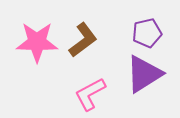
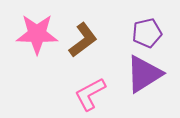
pink star: moved 8 px up
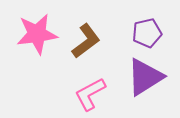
pink star: rotated 9 degrees counterclockwise
brown L-shape: moved 3 px right, 1 px down
purple triangle: moved 1 px right, 3 px down
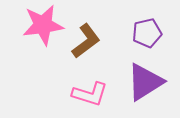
pink star: moved 6 px right, 9 px up
purple triangle: moved 5 px down
pink L-shape: rotated 135 degrees counterclockwise
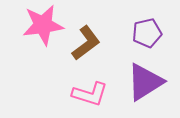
brown L-shape: moved 2 px down
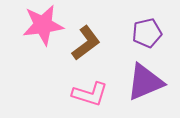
purple triangle: rotated 9 degrees clockwise
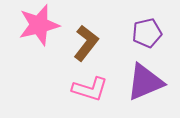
pink star: moved 4 px left; rotated 6 degrees counterclockwise
brown L-shape: rotated 15 degrees counterclockwise
pink L-shape: moved 5 px up
